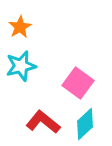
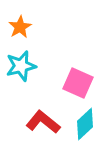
pink square: rotated 12 degrees counterclockwise
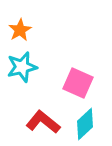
orange star: moved 3 px down
cyan star: moved 1 px right, 1 px down
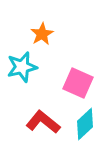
orange star: moved 22 px right, 4 px down
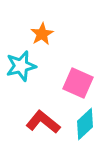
cyan star: moved 1 px left, 1 px up
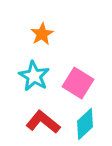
cyan star: moved 13 px right, 10 px down; rotated 28 degrees counterclockwise
pink square: rotated 8 degrees clockwise
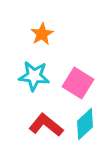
cyan star: rotated 24 degrees counterclockwise
red L-shape: moved 3 px right, 3 px down
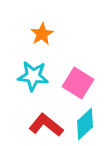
cyan star: moved 1 px left
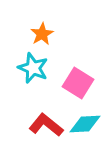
cyan star: moved 8 px up; rotated 16 degrees clockwise
cyan diamond: rotated 40 degrees clockwise
